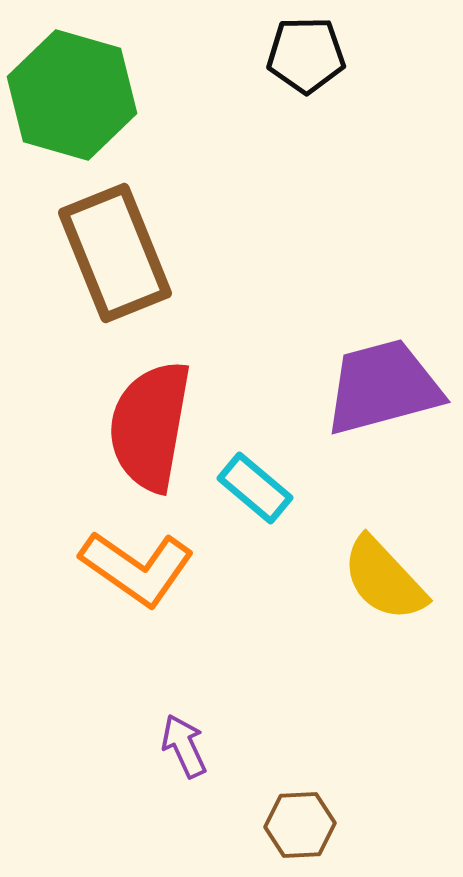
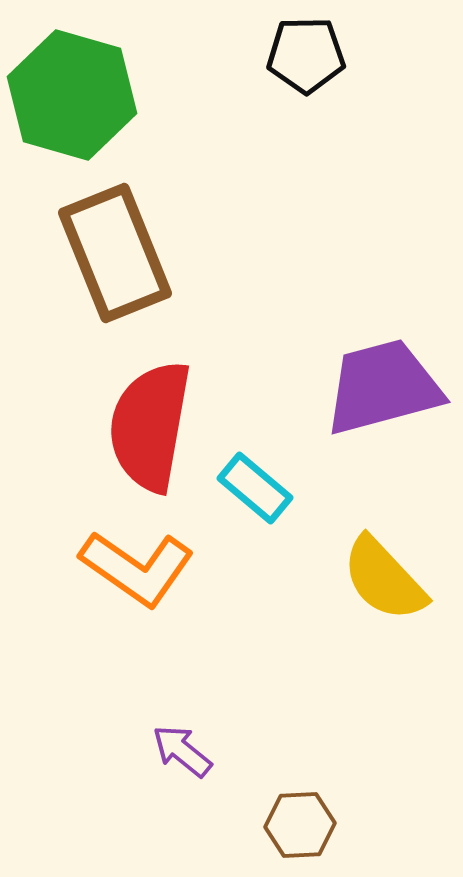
purple arrow: moved 2 px left, 5 px down; rotated 26 degrees counterclockwise
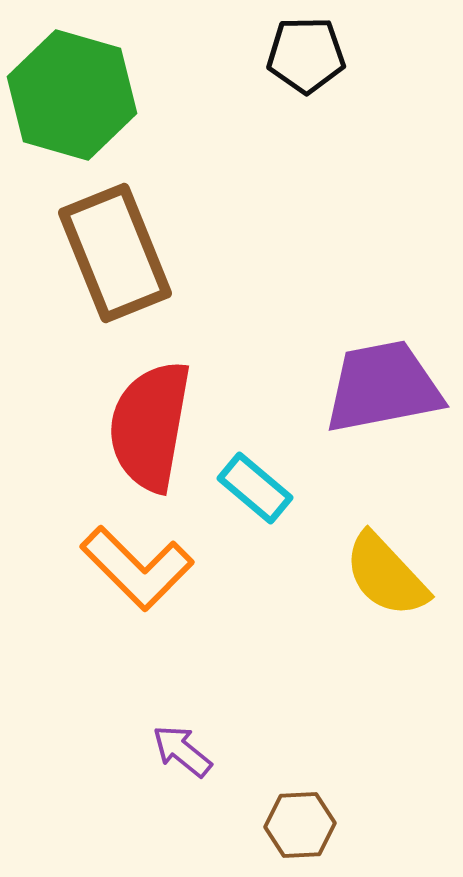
purple trapezoid: rotated 4 degrees clockwise
orange L-shape: rotated 10 degrees clockwise
yellow semicircle: moved 2 px right, 4 px up
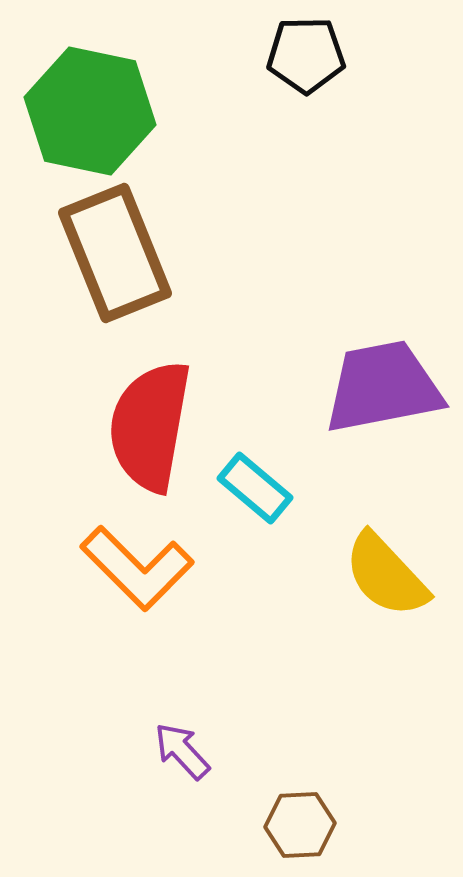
green hexagon: moved 18 px right, 16 px down; rotated 4 degrees counterclockwise
purple arrow: rotated 8 degrees clockwise
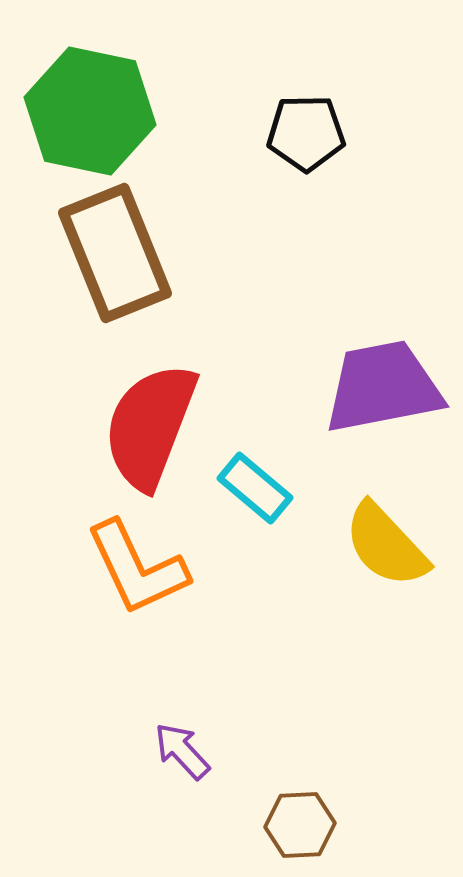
black pentagon: moved 78 px down
red semicircle: rotated 11 degrees clockwise
orange L-shape: rotated 20 degrees clockwise
yellow semicircle: moved 30 px up
